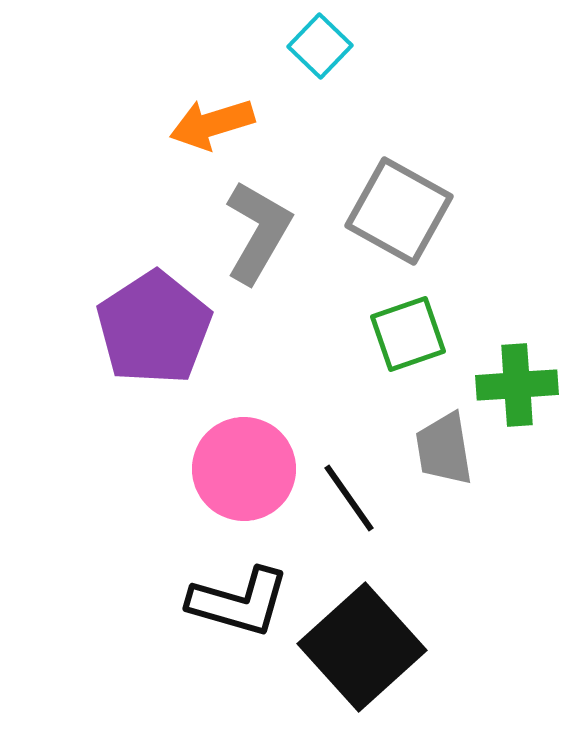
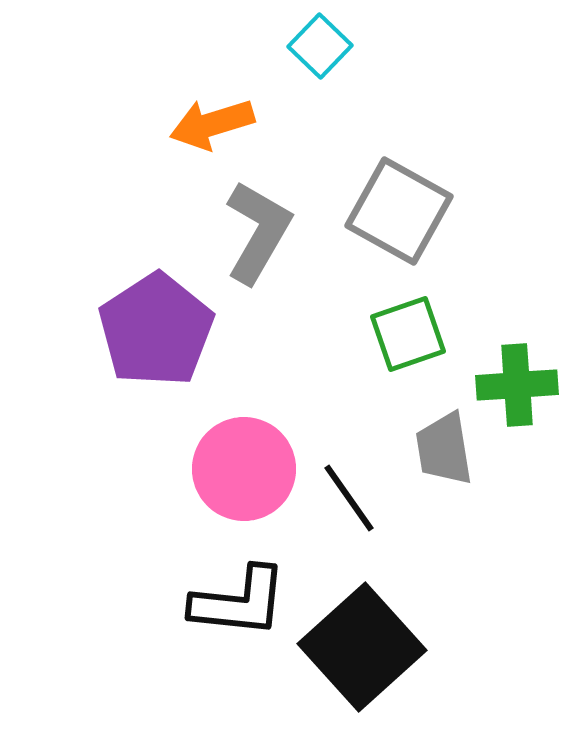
purple pentagon: moved 2 px right, 2 px down
black L-shape: rotated 10 degrees counterclockwise
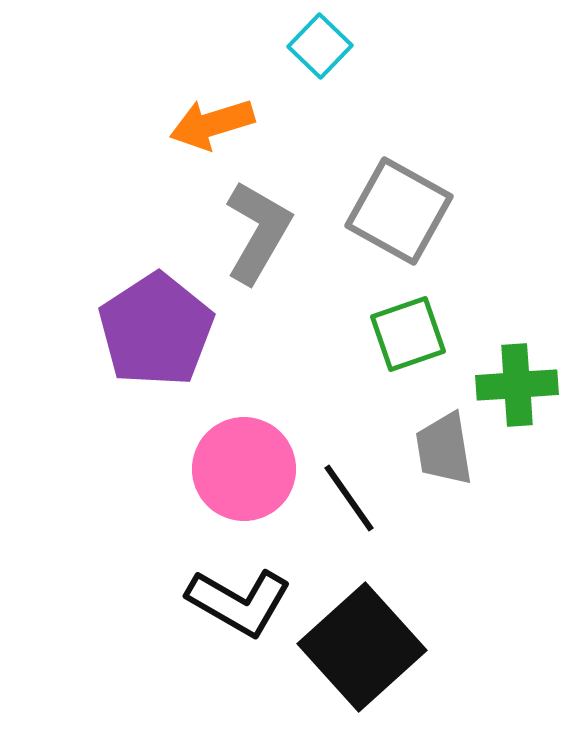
black L-shape: rotated 24 degrees clockwise
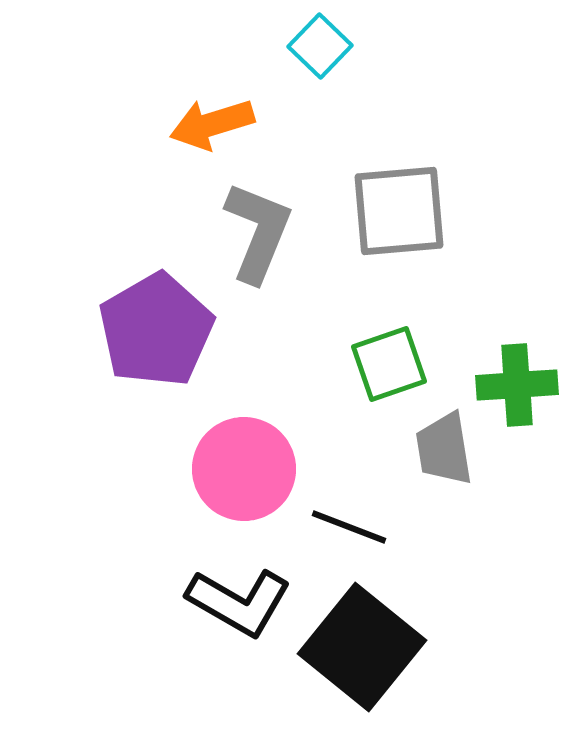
gray square: rotated 34 degrees counterclockwise
gray L-shape: rotated 8 degrees counterclockwise
purple pentagon: rotated 3 degrees clockwise
green square: moved 19 px left, 30 px down
black line: moved 29 px down; rotated 34 degrees counterclockwise
black square: rotated 9 degrees counterclockwise
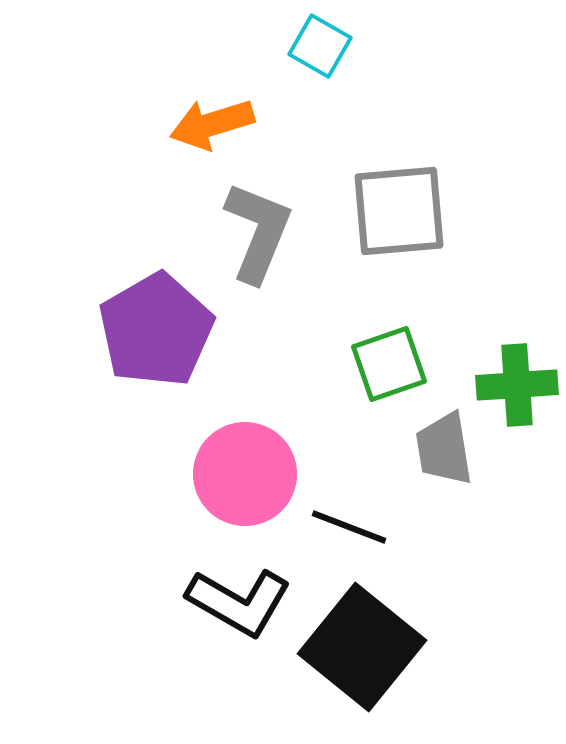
cyan square: rotated 14 degrees counterclockwise
pink circle: moved 1 px right, 5 px down
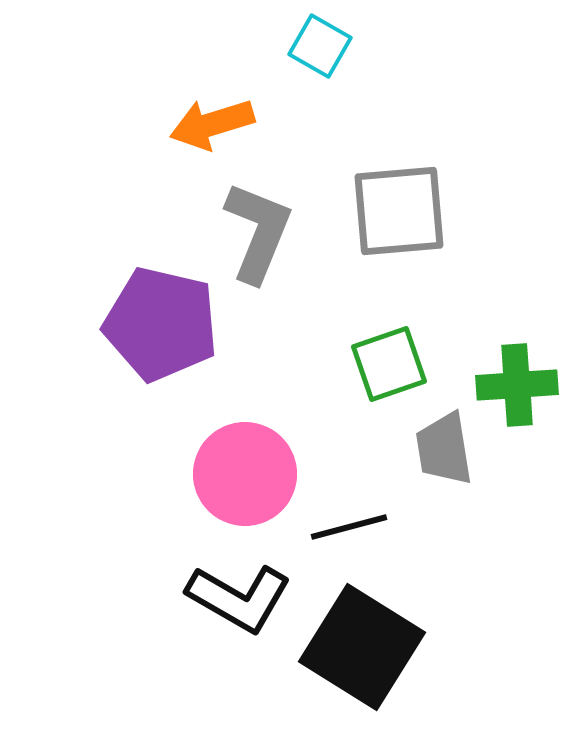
purple pentagon: moved 5 px right, 6 px up; rotated 29 degrees counterclockwise
black line: rotated 36 degrees counterclockwise
black L-shape: moved 4 px up
black square: rotated 7 degrees counterclockwise
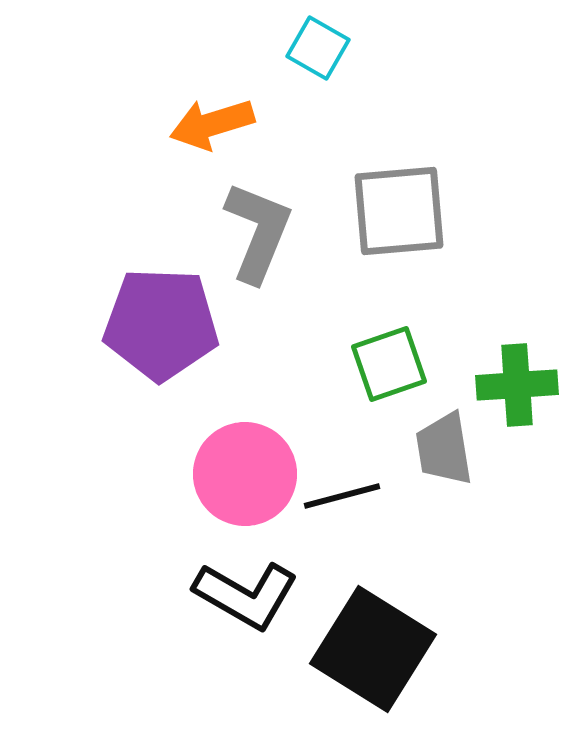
cyan square: moved 2 px left, 2 px down
purple pentagon: rotated 11 degrees counterclockwise
black line: moved 7 px left, 31 px up
black L-shape: moved 7 px right, 3 px up
black square: moved 11 px right, 2 px down
